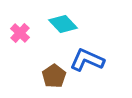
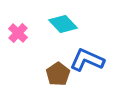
pink cross: moved 2 px left
brown pentagon: moved 4 px right, 2 px up
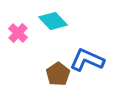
cyan diamond: moved 10 px left, 3 px up
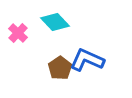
cyan diamond: moved 2 px right, 1 px down
brown pentagon: moved 2 px right, 6 px up
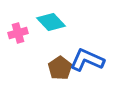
cyan diamond: moved 4 px left
pink cross: rotated 30 degrees clockwise
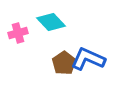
blue L-shape: moved 1 px right, 1 px up
brown pentagon: moved 4 px right, 5 px up
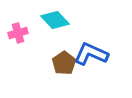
cyan diamond: moved 4 px right, 2 px up
blue L-shape: moved 3 px right, 5 px up
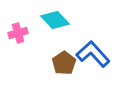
blue L-shape: moved 2 px right; rotated 24 degrees clockwise
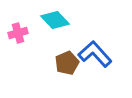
blue L-shape: moved 2 px right
brown pentagon: moved 3 px right; rotated 10 degrees clockwise
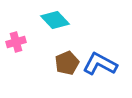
pink cross: moved 2 px left, 9 px down
blue L-shape: moved 5 px right, 10 px down; rotated 20 degrees counterclockwise
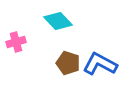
cyan diamond: moved 3 px right, 1 px down
brown pentagon: moved 1 px right; rotated 30 degrees counterclockwise
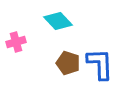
blue L-shape: rotated 60 degrees clockwise
